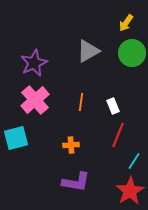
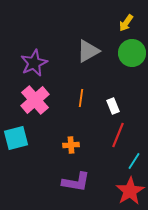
orange line: moved 4 px up
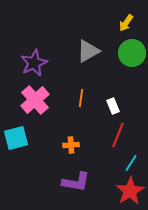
cyan line: moved 3 px left, 2 px down
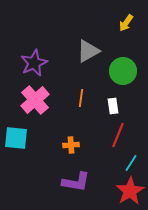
green circle: moved 9 px left, 18 px down
white rectangle: rotated 14 degrees clockwise
cyan square: rotated 20 degrees clockwise
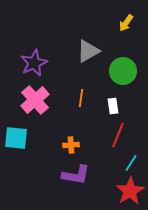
purple L-shape: moved 7 px up
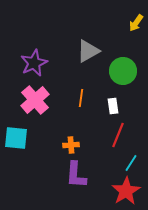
yellow arrow: moved 10 px right
purple L-shape: rotated 84 degrees clockwise
red star: moved 4 px left
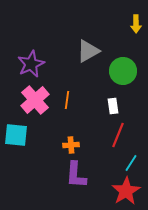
yellow arrow: moved 1 px down; rotated 36 degrees counterclockwise
purple star: moved 3 px left, 1 px down
orange line: moved 14 px left, 2 px down
cyan square: moved 3 px up
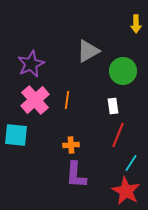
red star: rotated 12 degrees counterclockwise
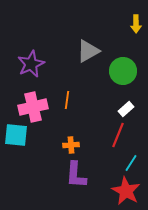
pink cross: moved 2 px left, 7 px down; rotated 28 degrees clockwise
white rectangle: moved 13 px right, 3 px down; rotated 56 degrees clockwise
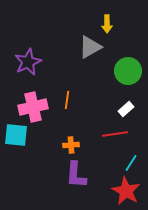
yellow arrow: moved 29 px left
gray triangle: moved 2 px right, 4 px up
purple star: moved 3 px left, 2 px up
green circle: moved 5 px right
red line: moved 3 px left, 1 px up; rotated 60 degrees clockwise
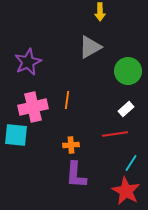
yellow arrow: moved 7 px left, 12 px up
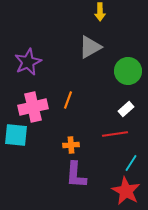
orange line: moved 1 px right; rotated 12 degrees clockwise
